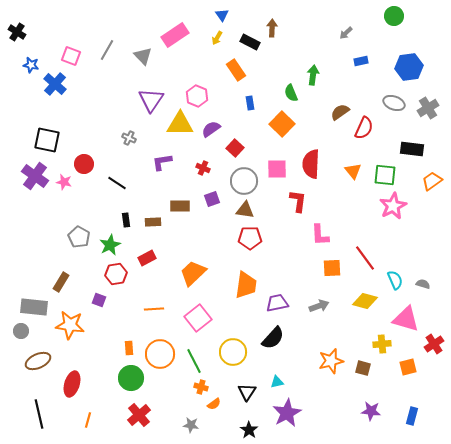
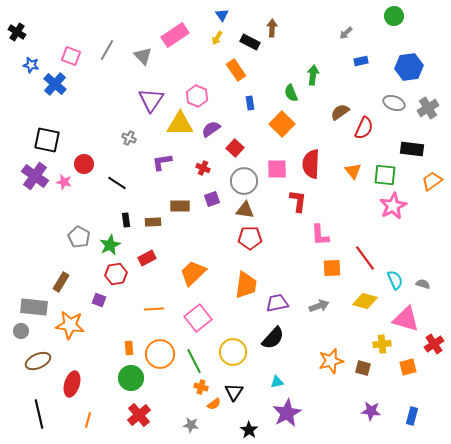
black triangle at (247, 392): moved 13 px left
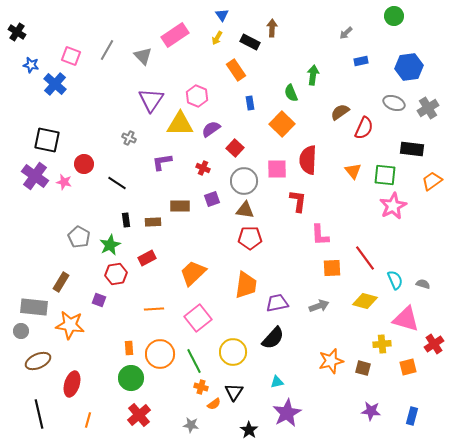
red semicircle at (311, 164): moved 3 px left, 4 px up
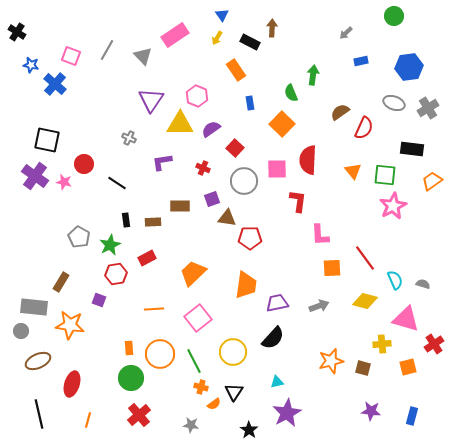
brown triangle at (245, 210): moved 18 px left, 8 px down
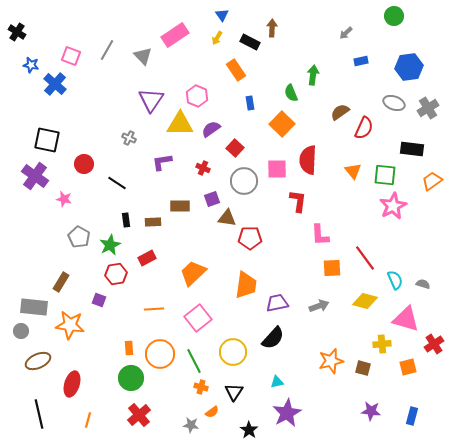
pink star at (64, 182): moved 17 px down
orange semicircle at (214, 404): moved 2 px left, 8 px down
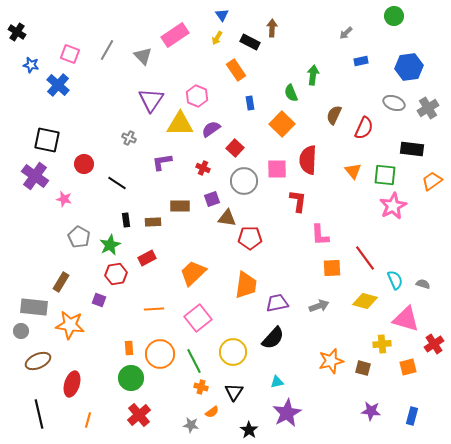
pink square at (71, 56): moved 1 px left, 2 px up
blue cross at (55, 84): moved 3 px right, 1 px down
brown semicircle at (340, 112): moved 6 px left, 3 px down; rotated 30 degrees counterclockwise
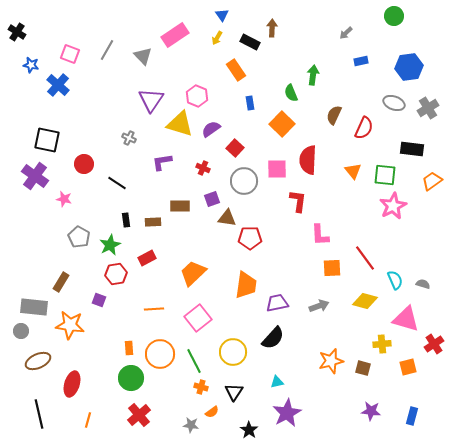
yellow triangle at (180, 124): rotated 16 degrees clockwise
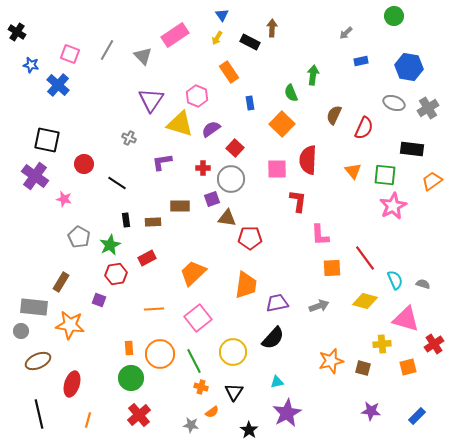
blue hexagon at (409, 67): rotated 16 degrees clockwise
orange rectangle at (236, 70): moved 7 px left, 2 px down
red cross at (203, 168): rotated 24 degrees counterclockwise
gray circle at (244, 181): moved 13 px left, 2 px up
blue rectangle at (412, 416): moved 5 px right; rotated 30 degrees clockwise
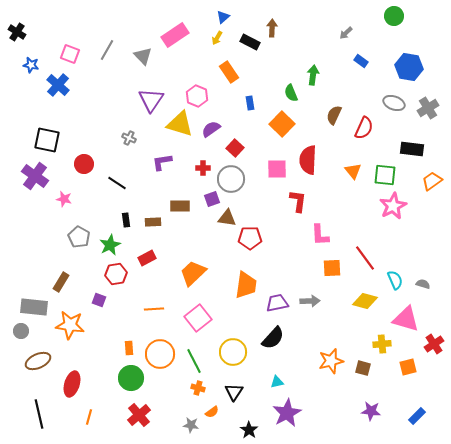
blue triangle at (222, 15): moved 1 px right, 2 px down; rotated 24 degrees clockwise
blue rectangle at (361, 61): rotated 48 degrees clockwise
gray arrow at (319, 306): moved 9 px left, 5 px up; rotated 18 degrees clockwise
orange cross at (201, 387): moved 3 px left, 1 px down
orange line at (88, 420): moved 1 px right, 3 px up
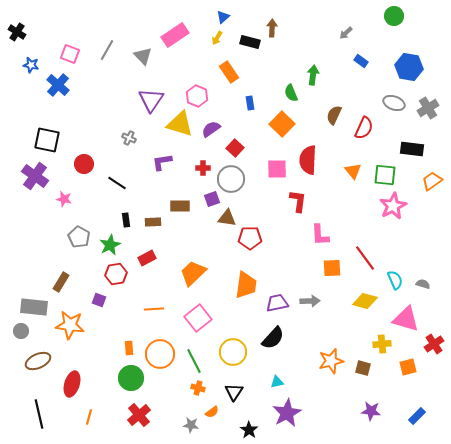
black rectangle at (250, 42): rotated 12 degrees counterclockwise
